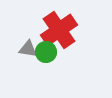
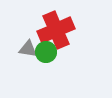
red cross: moved 3 px left; rotated 12 degrees clockwise
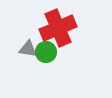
red cross: moved 2 px right, 2 px up
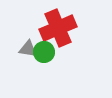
green circle: moved 2 px left
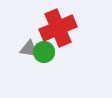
gray triangle: moved 1 px right
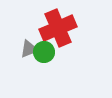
gray triangle: rotated 30 degrees counterclockwise
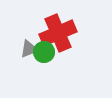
red cross: moved 5 px down
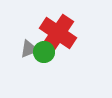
red cross: rotated 33 degrees counterclockwise
